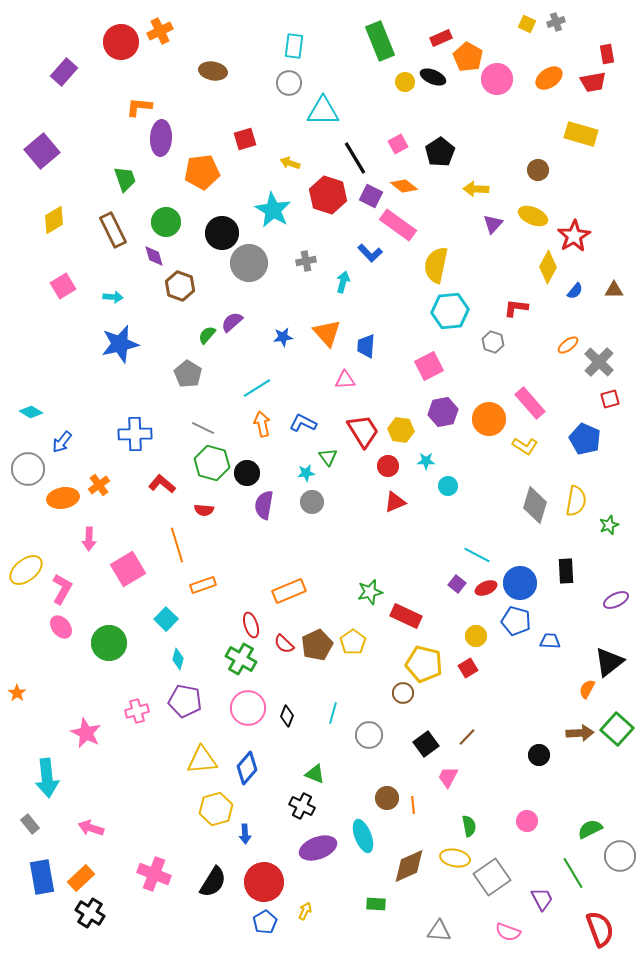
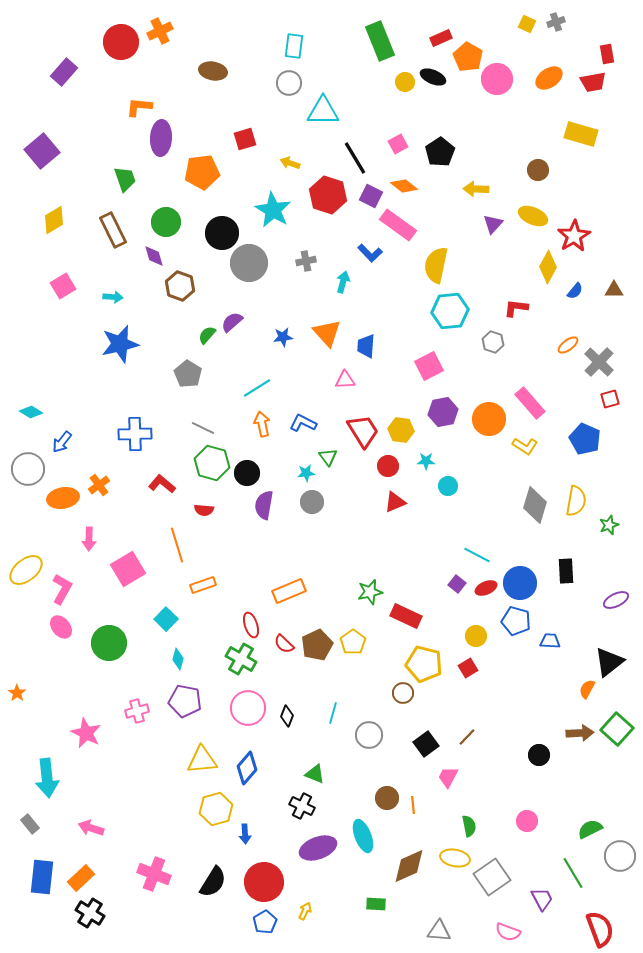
blue rectangle at (42, 877): rotated 16 degrees clockwise
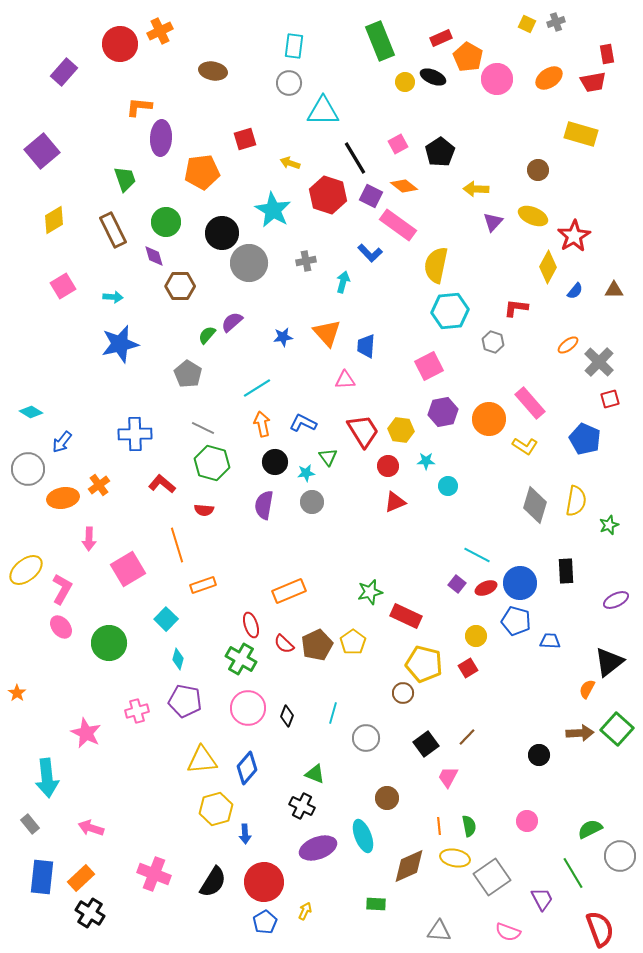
red circle at (121, 42): moved 1 px left, 2 px down
purple triangle at (493, 224): moved 2 px up
brown hexagon at (180, 286): rotated 20 degrees counterclockwise
black circle at (247, 473): moved 28 px right, 11 px up
gray circle at (369, 735): moved 3 px left, 3 px down
orange line at (413, 805): moved 26 px right, 21 px down
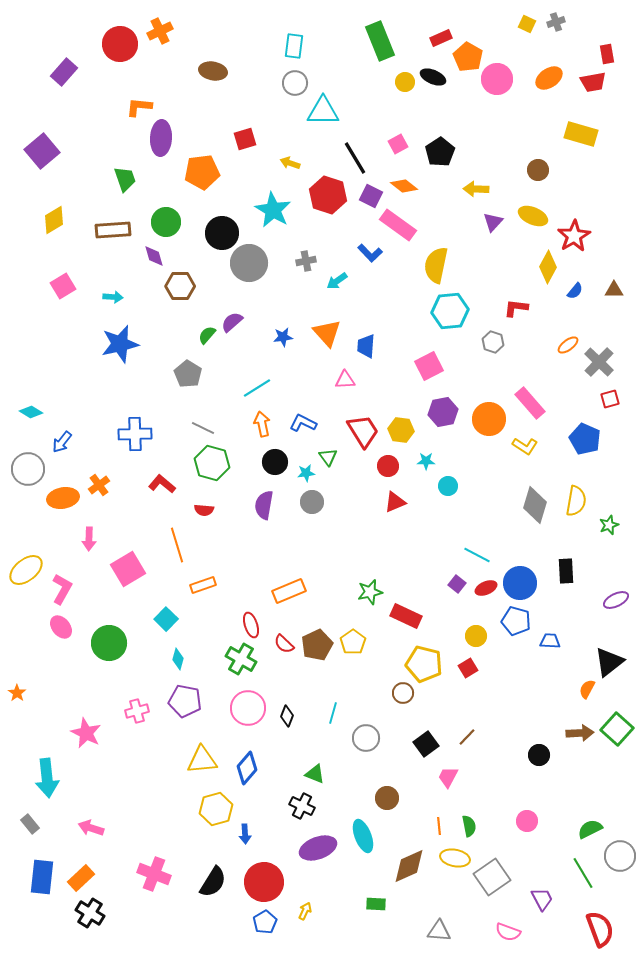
gray circle at (289, 83): moved 6 px right
brown rectangle at (113, 230): rotated 68 degrees counterclockwise
cyan arrow at (343, 282): moved 6 px left, 1 px up; rotated 140 degrees counterclockwise
green line at (573, 873): moved 10 px right
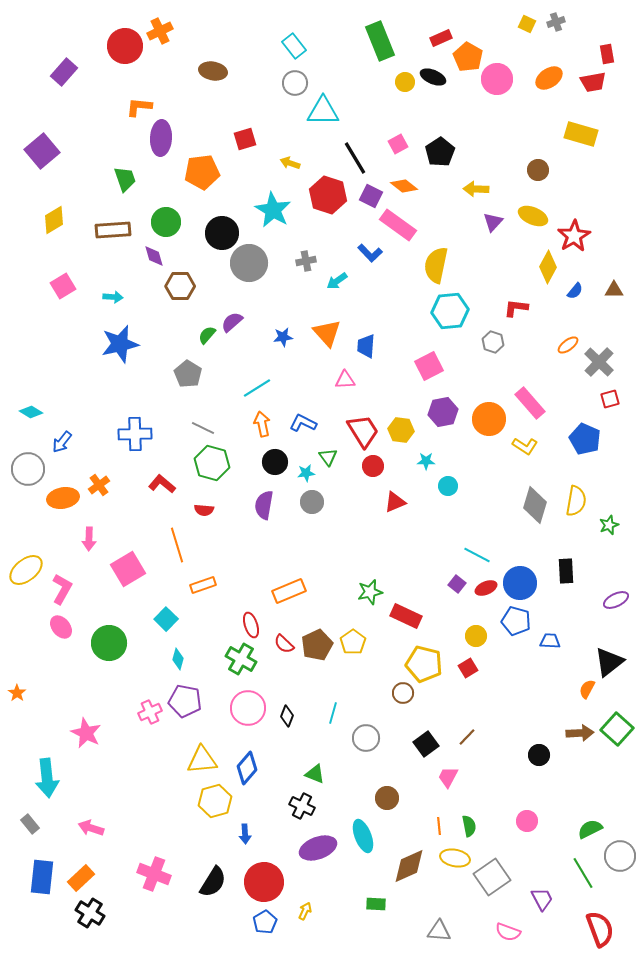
red circle at (120, 44): moved 5 px right, 2 px down
cyan rectangle at (294, 46): rotated 45 degrees counterclockwise
red circle at (388, 466): moved 15 px left
pink cross at (137, 711): moved 13 px right, 1 px down; rotated 10 degrees counterclockwise
yellow hexagon at (216, 809): moved 1 px left, 8 px up
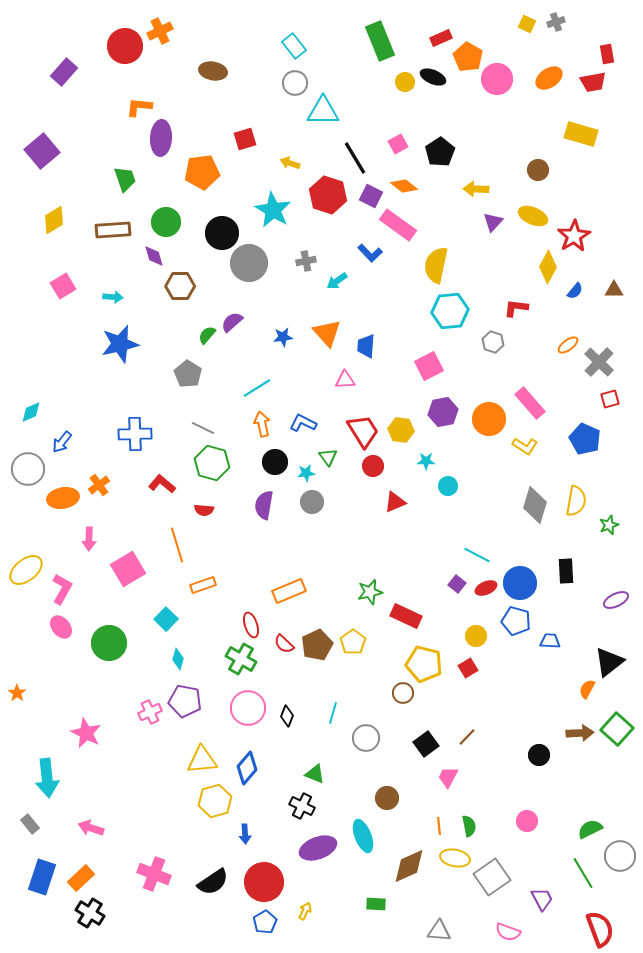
cyan diamond at (31, 412): rotated 55 degrees counterclockwise
blue rectangle at (42, 877): rotated 12 degrees clockwise
black semicircle at (213, 882): rotated 24 degrees clockwise
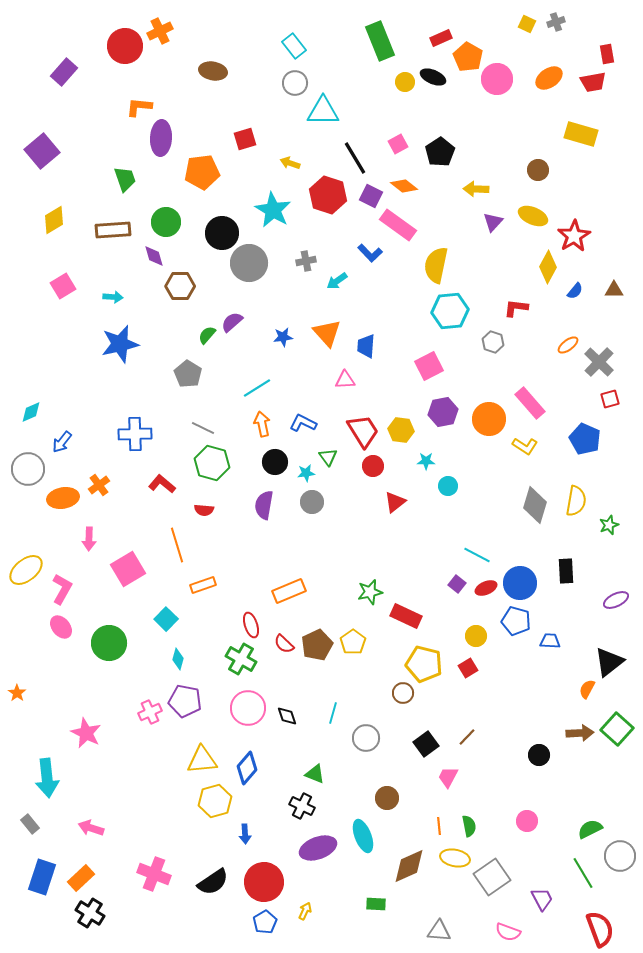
red triangle at (395, 502): rotated 15 degrees counterclockwise
black diamond at (287, 716): rotated 40 degrees counterclockwise
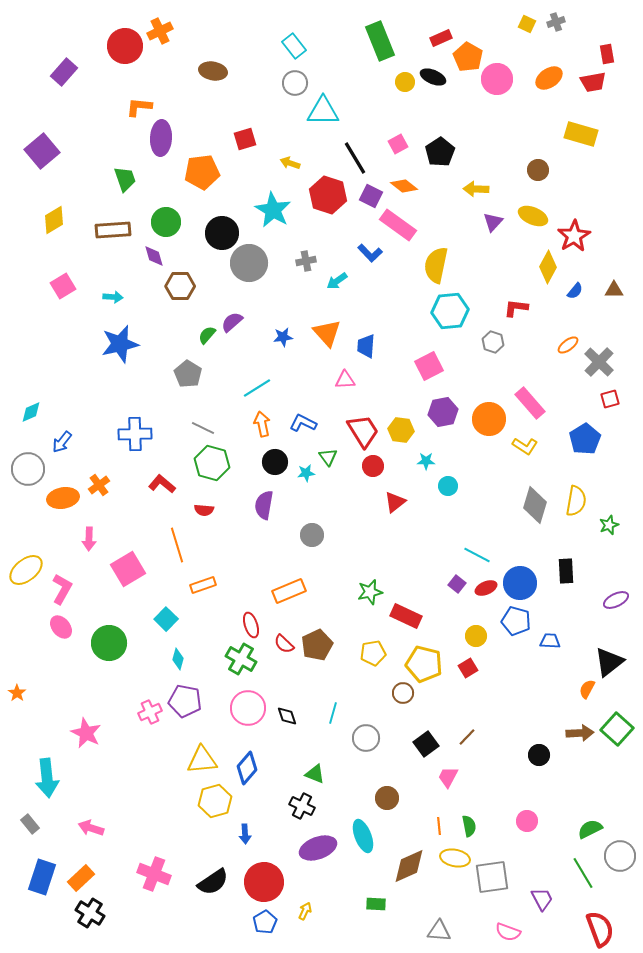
blue pentagon at (585, 439): rotated 16 degrees clockwise
gray circle at (312, 502): moved 33 px down
yellow pentagon at (353, 642): moved 20 px right, 11 px down; rotated 25 degrees clockwise
gray square at (492, 877): rotated 27 degrees clockwise
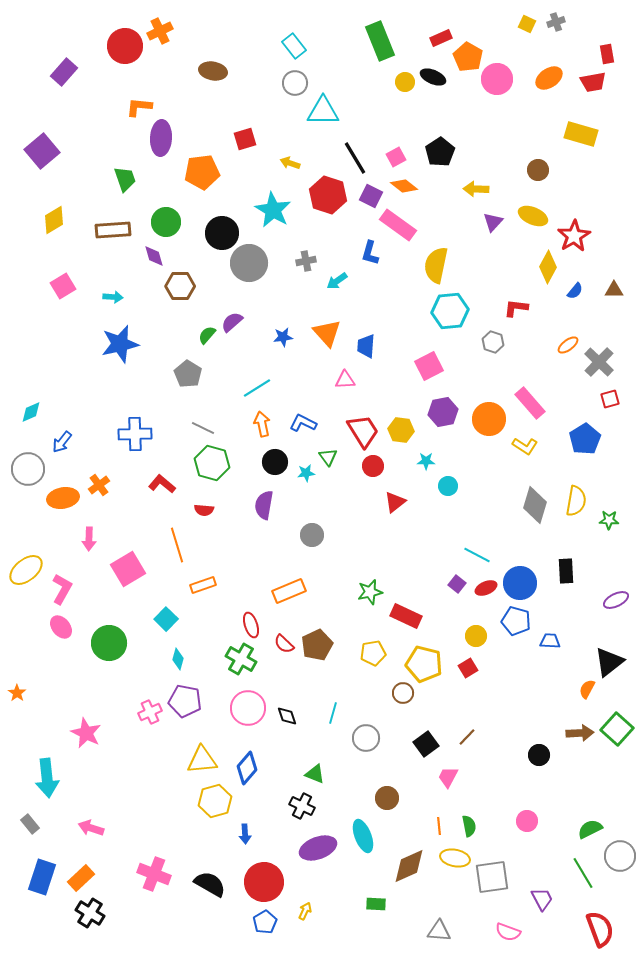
pink square at (398, 144): moved 2 px left, 13 px down
blue L-shape at (370, 253): rotated 60 degrees clockwise
green star at (609, 525): moved 5 px up; rotated 24 degrees clockwise
black semicircle at (213, 882): moved 3 px left, 2 px down; rotated 116 degrees counterclockwise
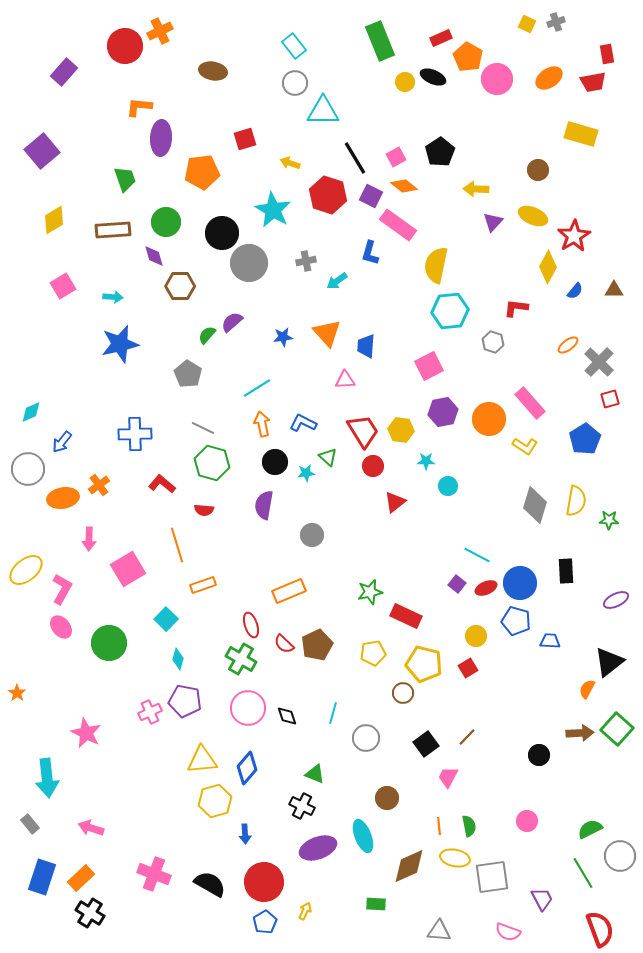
green triangle at (328, 457): rotated 12 degrees counterclockwise
